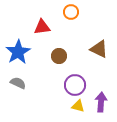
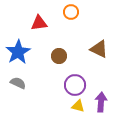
red triangle: moved 3 px left, 4 px up
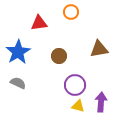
brown triangle: rotated 36 degrees counterclockwise
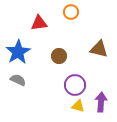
brown triangle: rotated 24 degrees clockwise
gray semicircle: moved 3 px up
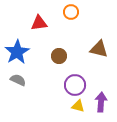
blue star: moved 1 px left
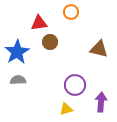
brown circle: moved 9 px left, 14 px up
gray semicircle: rotated 28 degrees counterclockwise
yellow triangle: moved 12 px left, 3 px down; rotated 32 degrees counterclockwise
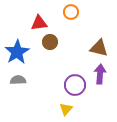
brown triangle: moved 1 px up
purple arrow: moved 1 px left, 28 px up
yellow triangle: rotated 32 degrees counterclockwise
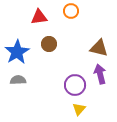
orange circle: moved 1 px up
red triangle: moved 6 px up
brown circle: moved 1 px left, 2 px down
purple arrow: rotated 18 degrees counterclockwise
yellow triangle: moved 13 px right
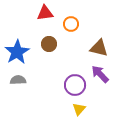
orange circle: moved 13 px down
red triangle: moved 6 px right, 4 px up
purple arrow: rotated 30 degrees counterclockwise
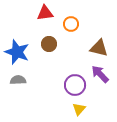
blue star: rotated 20 degrees counterclockwise
